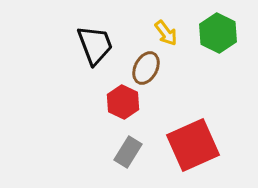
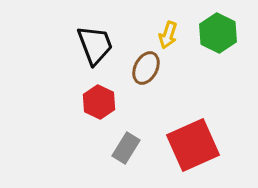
yellow arrow: moved 2 px right, 2 px down; rotated 56 degrees clockwise
red hexagon: moved 24 px left
gray rectangle: moved 2 px left, 4 px up
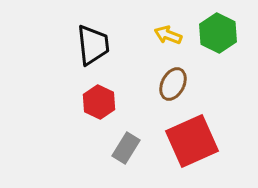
yellow arrow: rotated 92 degrees clockwise
black trapezoid: moved 2 px left; rotated 15 degrees clockwise
brown ellipse: moved 27 px right, 16 px down
red square: moved 1 px left, 4 px up
